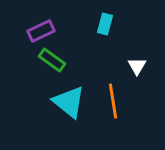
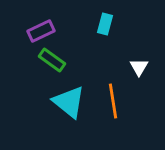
white triangle: moved 2 px right, 1 px down
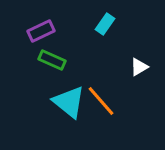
cyan rectangle: rotated 20 degrees clockwise
green rectangle: rotated 12 degrees counterclockwise
white triangle: rotated 30 degrees clockwise
orange line: moved 12 px left; rotated 32 degrees counterclockwise
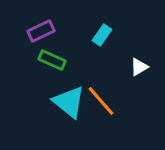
cyan rectangle: moved 3 px left, 11 px down
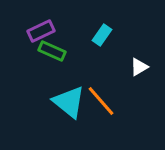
green rectangle: moved 9 px up
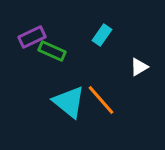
purple rectangle: moved 9 px left, 6 px down
orange line: moved 1 px up
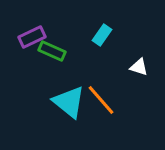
white triangle: rotated 48 degrees clockwise
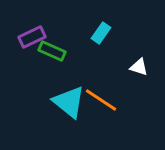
cyan rectangle: moved 1 px left, 2 px up
orange line: rotated 16 degrees counterclockwise
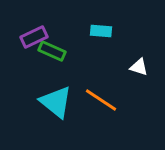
cyan rectangle: moved 2 px up; rotated 60 degrees clockwise
purple rectangle: moved 2 px right
cyan triangle: moved 13 px left
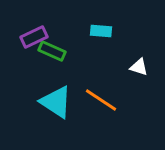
cyan triangle: rotated 6 degrees counterclockwise
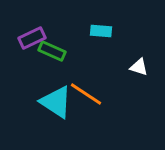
purple rectangle: moved 2 px left, 1 px down
orange line: moved 15 px left, 6 px up
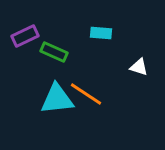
cyan rectangle: moved 2 px down
purple rectangle: moved 7 px left, 2 px up
green rectangle: moved 2 px right, 1 px down
cyan triangle: moved 1 px right, 3 px up; rotated 39 degrees counterclockwise
